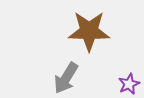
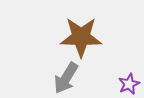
brown star: moved 8 px left, 6 px down
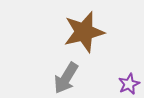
brown star: moved 3 px right, 5 px up; rotated 15 degrees counterclockwise
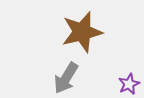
brown star: moved 2 px left
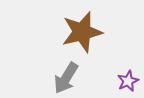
purple star: moved 1 px left, 3 px up
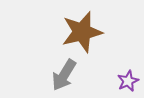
gray arrow: moved 2 px left, 3 px up
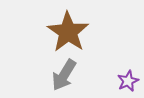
brown star: moved 14 px left; rotated 24 degrees counterclockwise
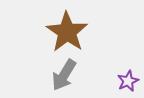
brown star: moved 1 px left
